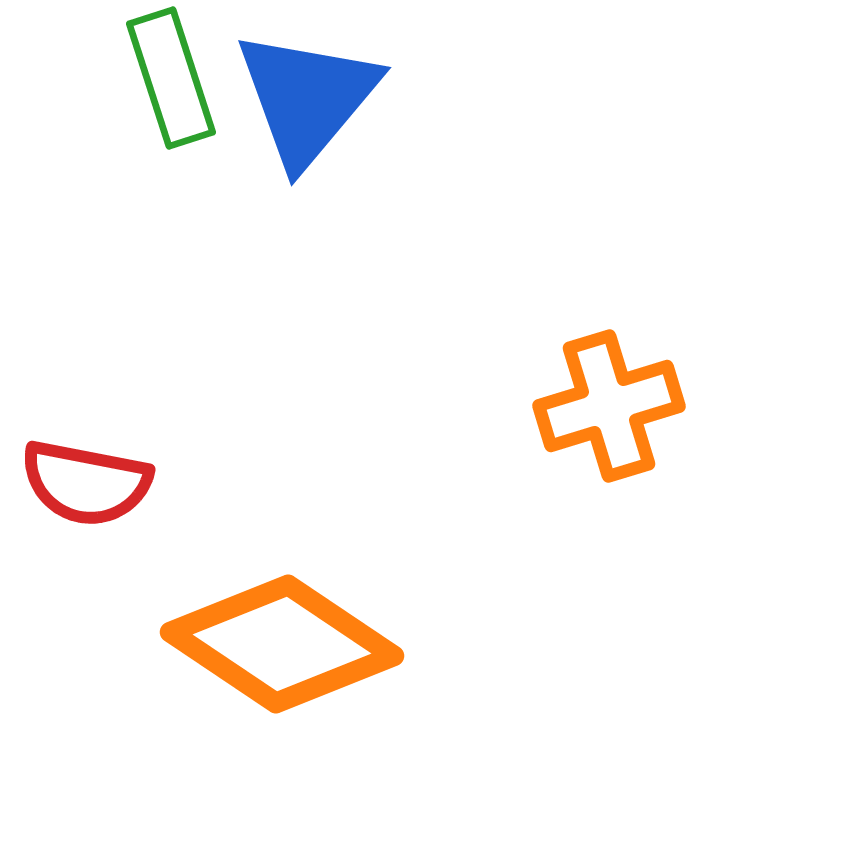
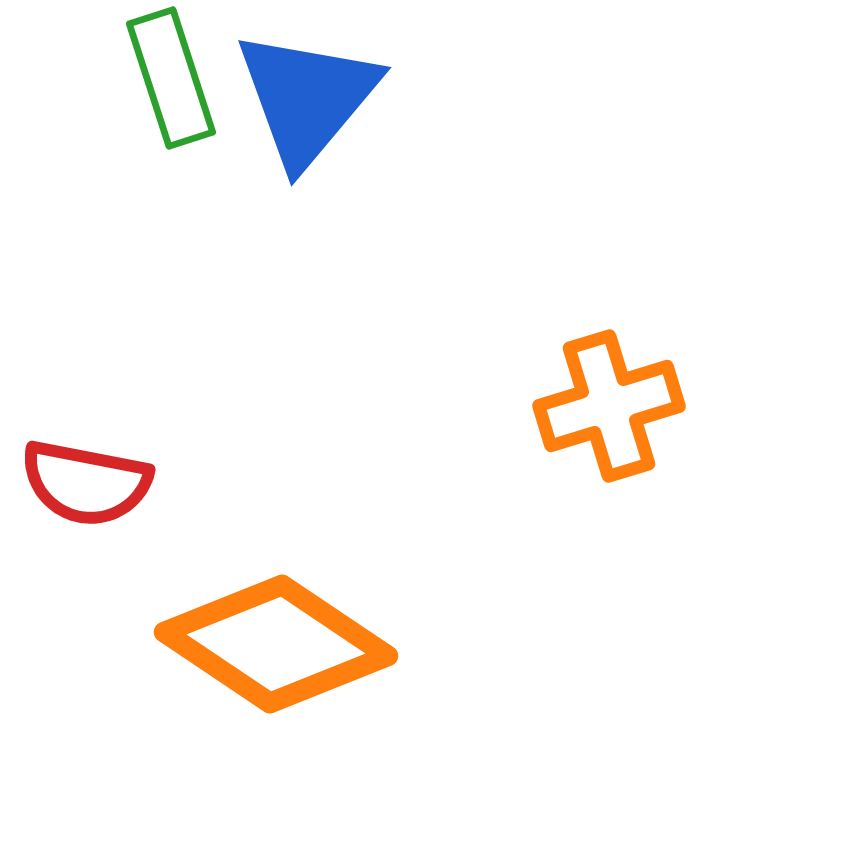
orange diamond: moved 6 px left
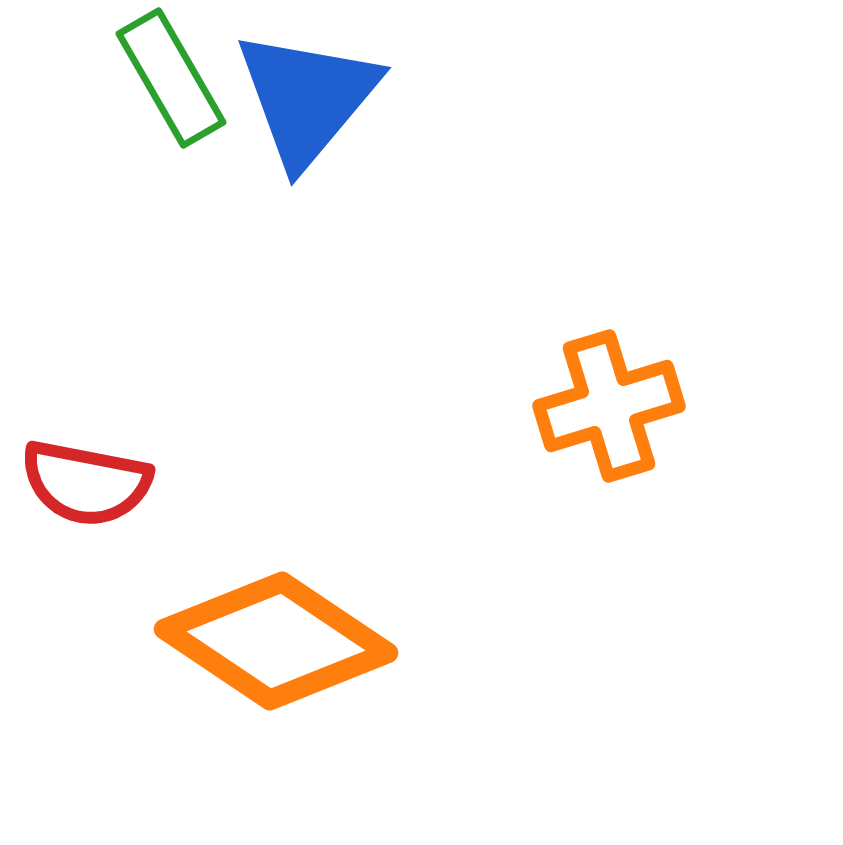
green rectangle: rotated 12 degrees counterclockwise
orange diamond: moved 3 px up
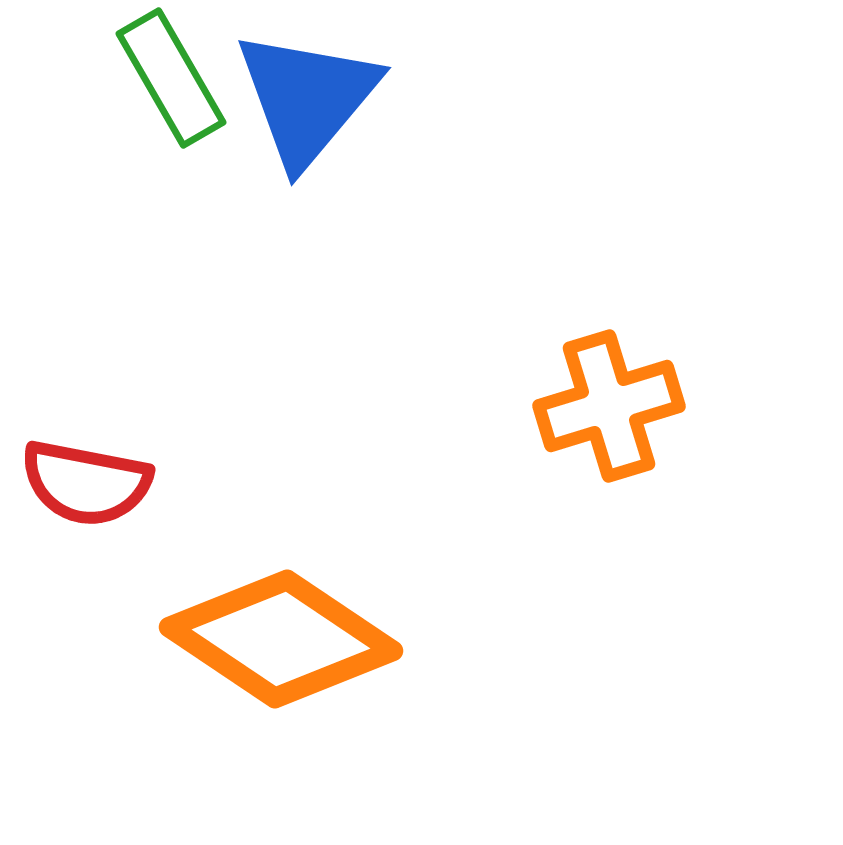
orange diamond: moved 5 px right, 2 px up
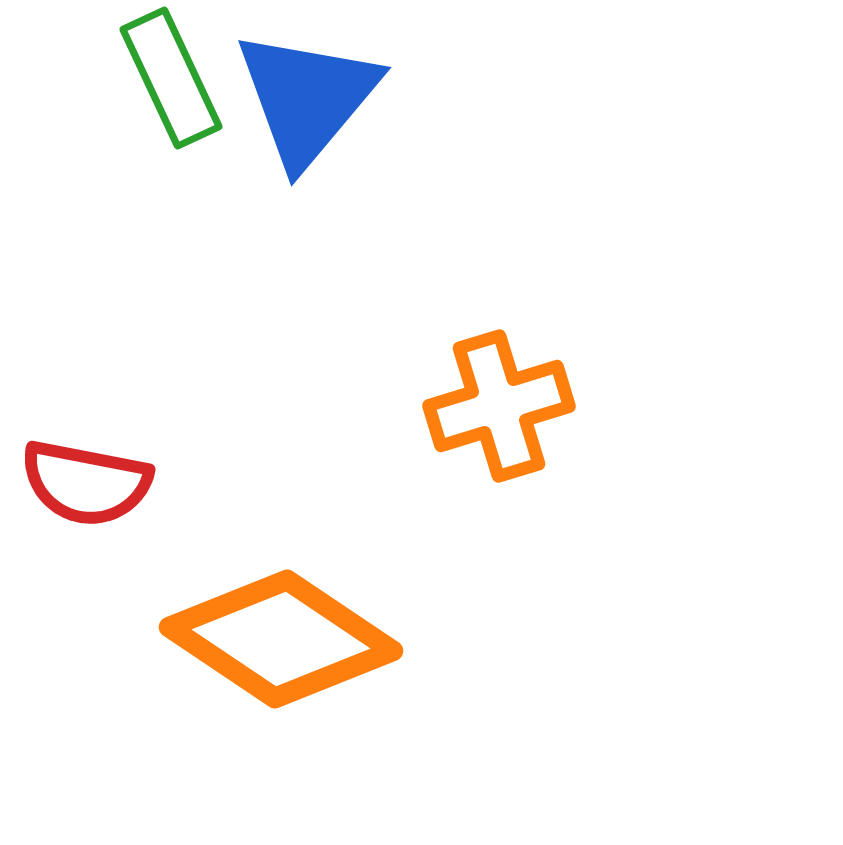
green rectangle: rotated 5 degrees clockwise
orange cross: moved 110 px left
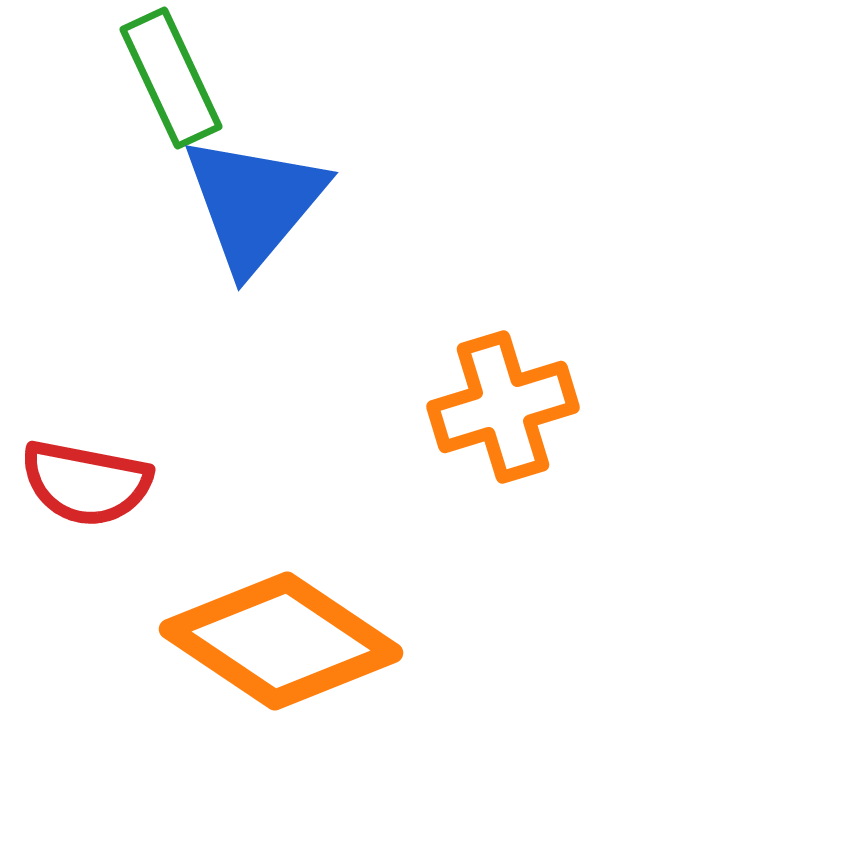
blue triangle: moved 53 px left, 105 px down
orange cross: moved 4 px right, 1 px down
orange diamond: moved 2 px down
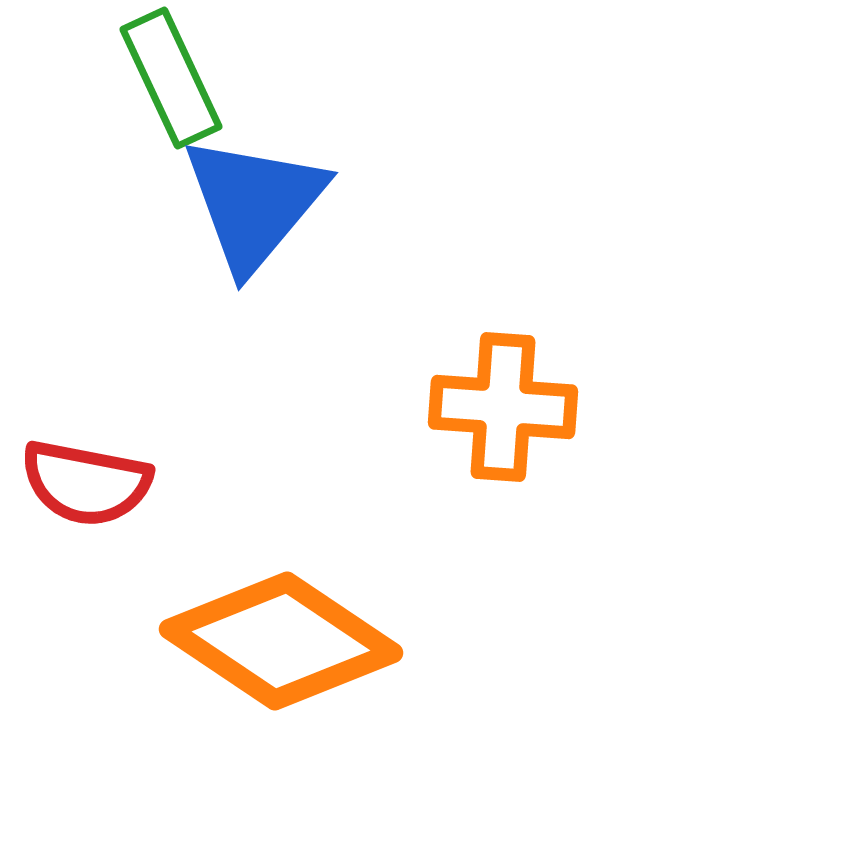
orange cross: rotated 21 degrees clockwise
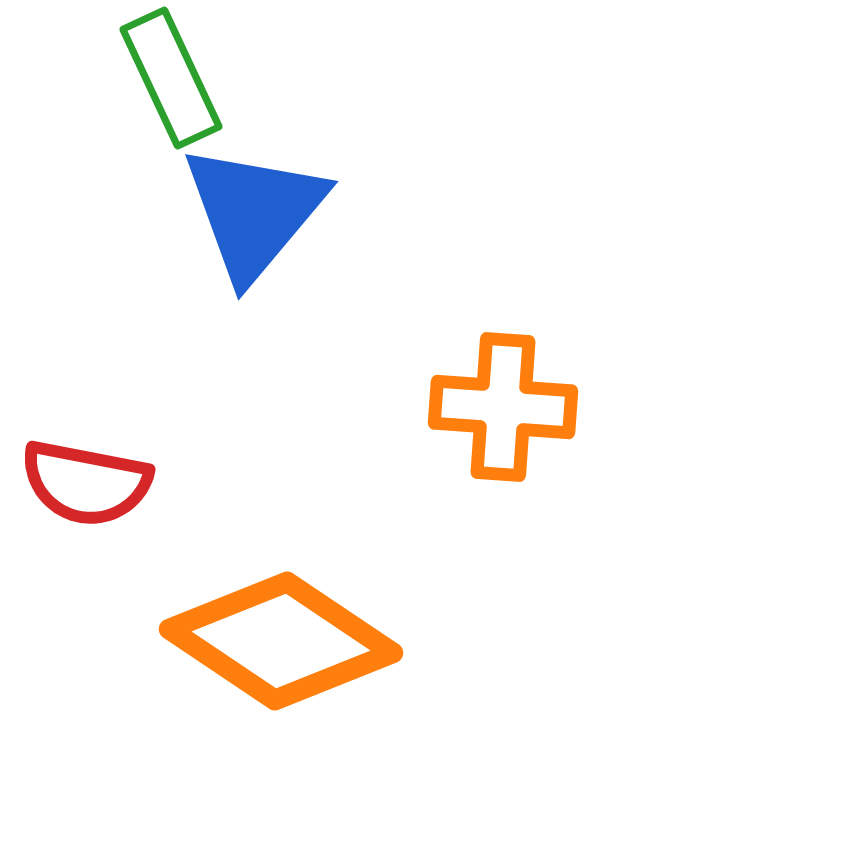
blue triangle: moved 9 px down
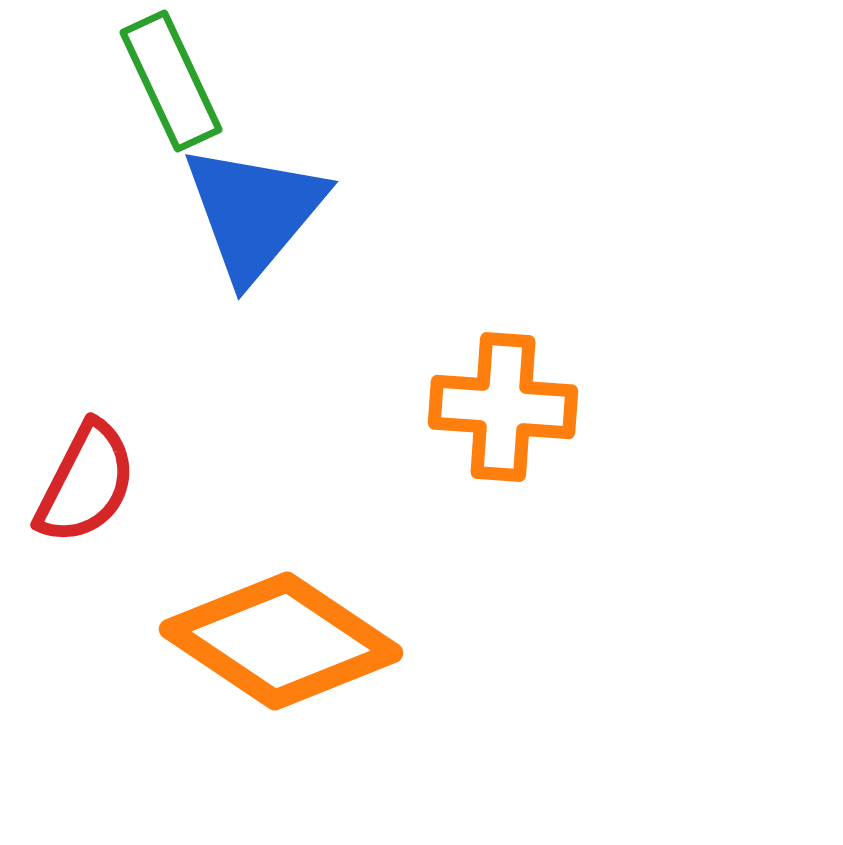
green rectangle: moved 3 px down
red semicircle: rotated 74 degrees counterclockwise
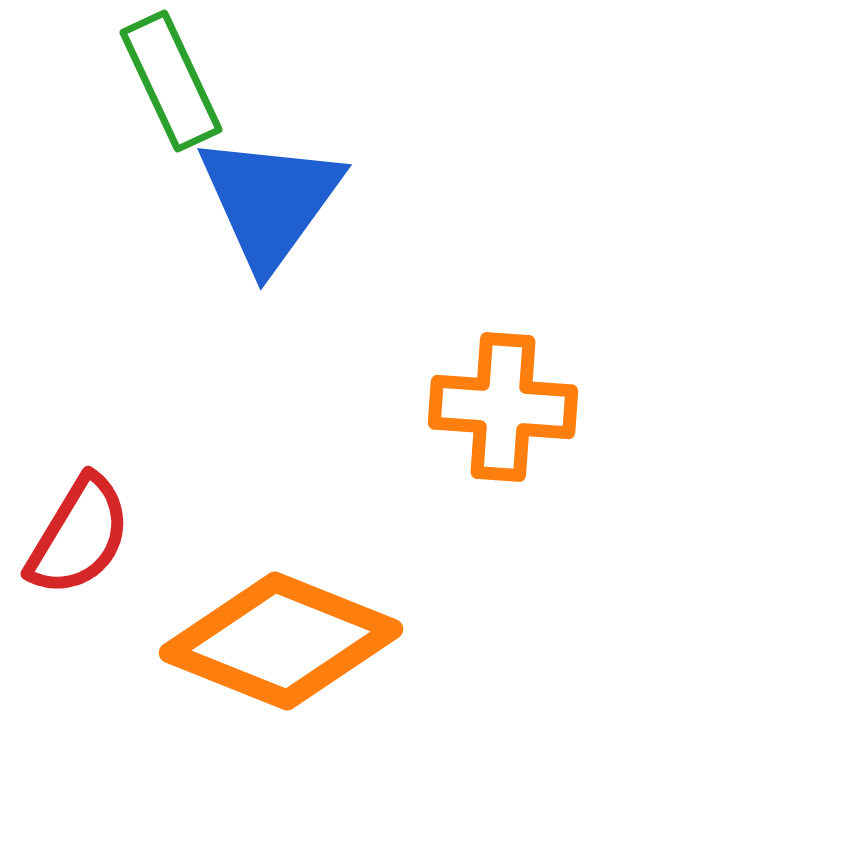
blue triangle: moved 16 px right, 11 px up; rotated 4 degrees counterclockwise
red semicircle: moved 7 px left, 53 px down; rotated 4 degrees clockwise
orange diamond: rotated 12 degrees counterclockwise
